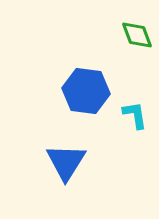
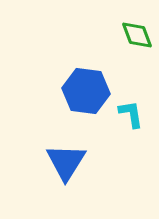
cyan L-shape: moved 4 px left, 1 px up
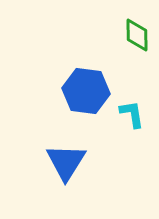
green diamond: rotated 20 degrees clockwise
cyan L-shape: moved 1 px right
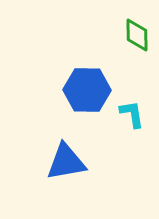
blue hexagon: moved 1 px right, 1 px up; rotated 6 degrees counterclockwise
blue triangle: rotated 48 degrees clockwise
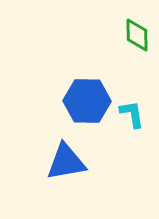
blue hexagon: moved 11 px down
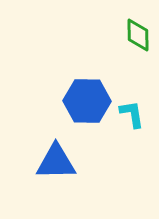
green diamond: moved 1 px right
blue triangle: moved 10 px left; rotated 9 degrees clockwise
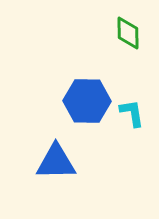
green diamond: moved 10 px left, 2 px up
cyan L-shape: moved 1 px up
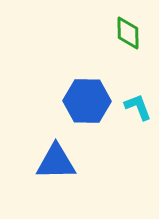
cyan L-shape: moved 6 px right, 6 px up; rotated 12 degrees counterclockwise
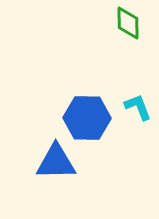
green diamond: moved 10 px up
blue hexagon: moved 17 px down
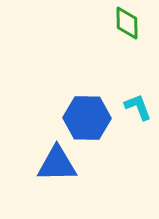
green diamond: moved 1 px left
blue triangle: moved 1 px right, 2 px down
